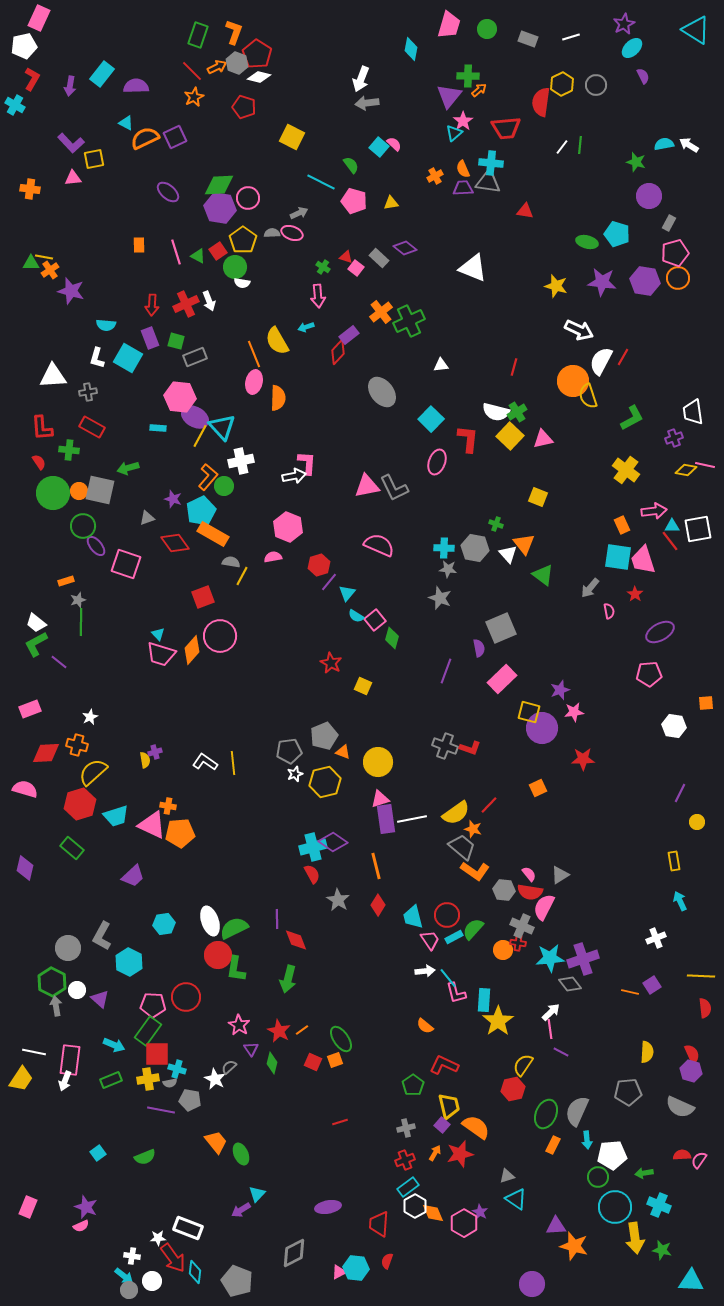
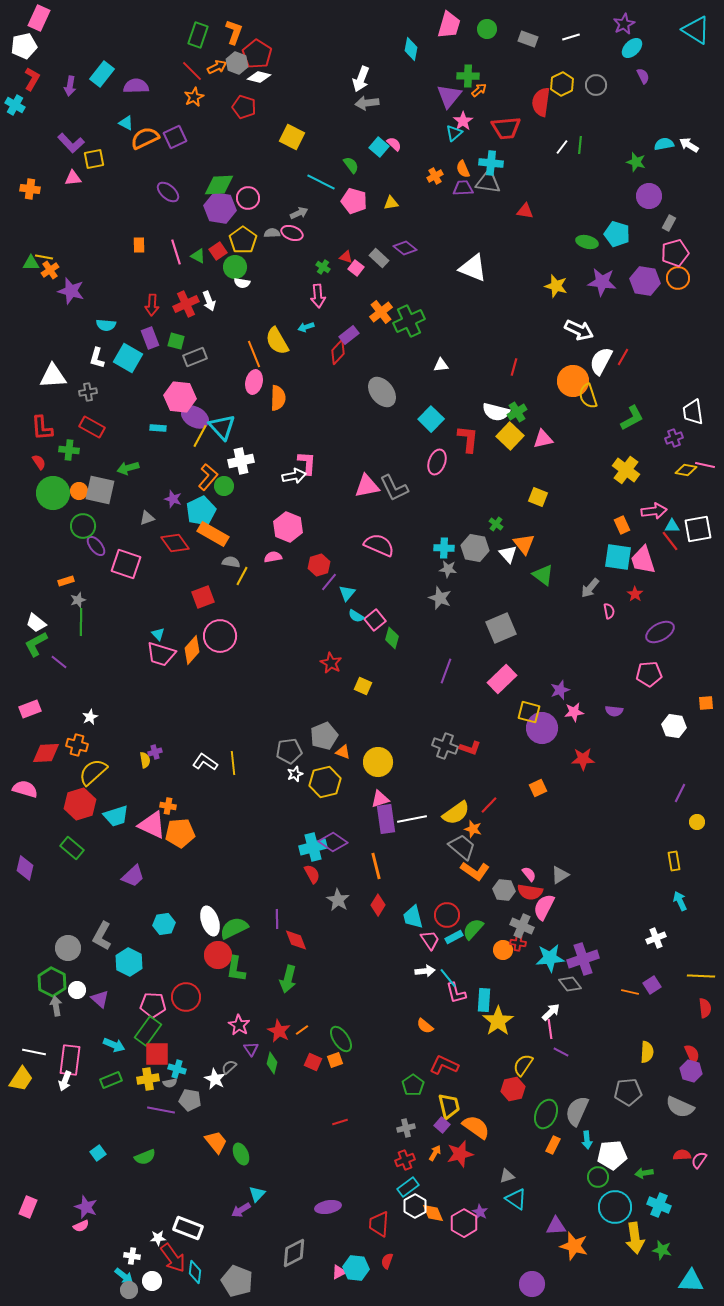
green cross at (496, 524): rotated 16 degrees clockwise
purple semicircle at (479, 648): moved 135 px right, 63 px down; rotated 108 degrees clockwise
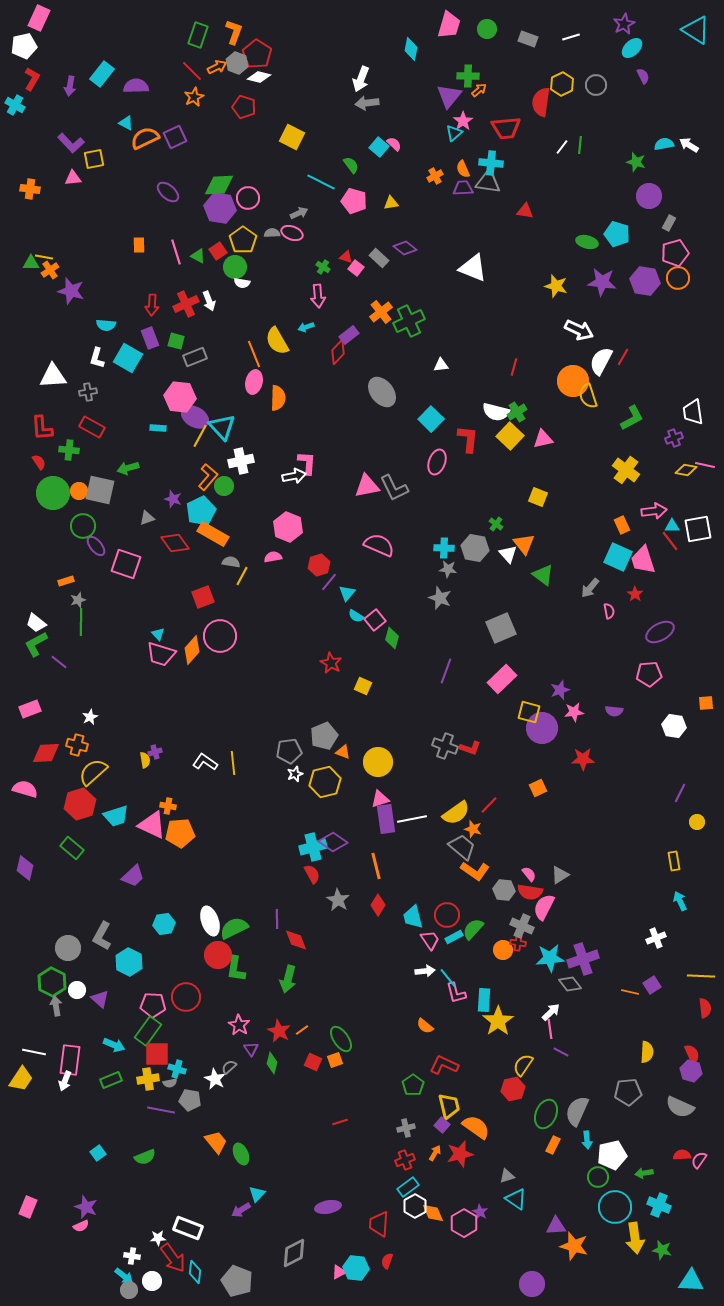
cyan square at (618, 557): rotated 16 degrees clockwise
white pentagon at (612, 1155): rotated 8 degrees counterclockwise
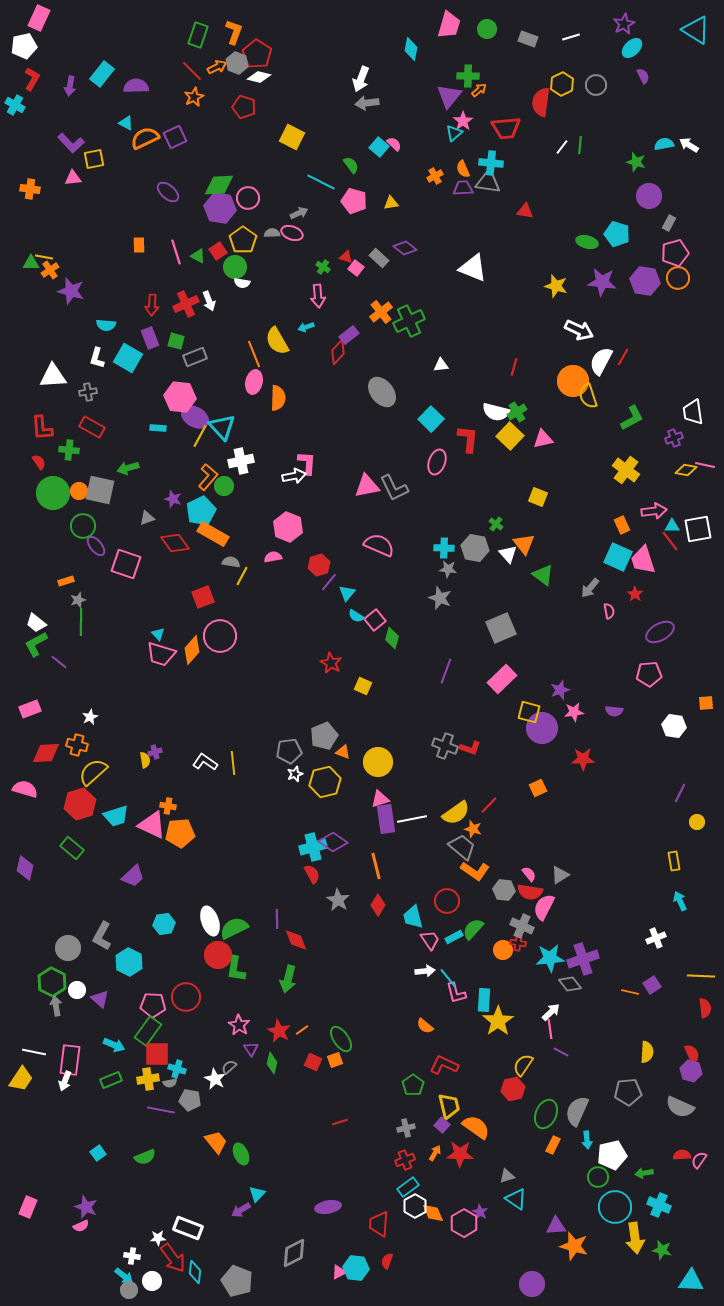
red circle at (447, 915): moved 14 px up
red star at (460, 1154): rotated 16 degrees clockwise
